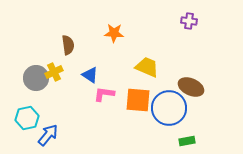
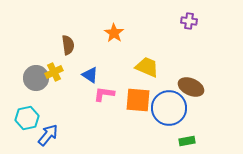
orange star: rotated 30 degrees clockwise
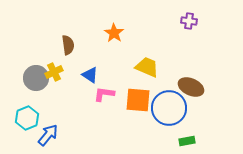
cyan hexagon: rotated 10 degrees counterclockwise
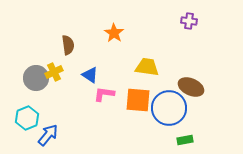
yellow trapezoid: rotated 15 degrees counterclockwise
green rectangle: moved 2 px left, 1 px up
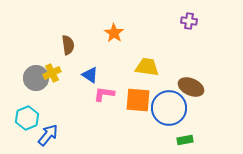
yellow cross: moved 2 px left, 1 px down
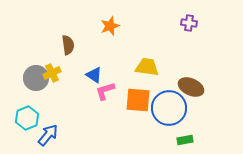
purple cross: moved 2 px down
orange star: moved 4 px left, 7 px up; rotated 18 degrees clockwise
blue triangle: moved 4 px right
pink L-shape: moved 1 px right, 3 px up; rotated 25 degrees counterclockwise
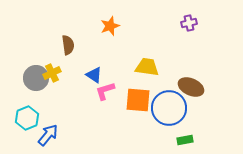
purple cross: rotated 21 degrees counterclockwise
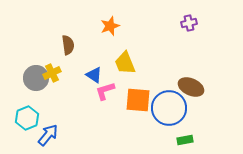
yellow trapezoid: moved 22 px left, 4 px up; rotated 120 degrees counterclockwise
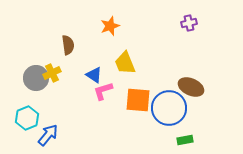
pink L-shape: moved 2 px left
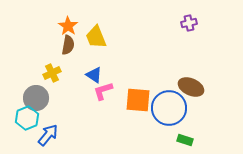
orange star: moved 42 px left; rotated 18 degrees counterclockwise
brown semicircle: rotated 18 degrees clockwise
yellow trapezoid: moved 29 px left, 26 px up
gray circle: moved 20 px down
green rectangle: rotated 28 degrees clockwise
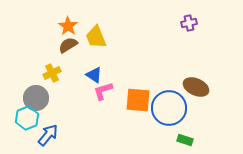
brown semicircle: rotated 132 degrees counterclockwise
brown ellipse: moved 5 px right
